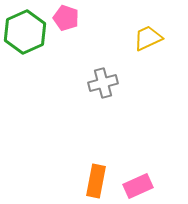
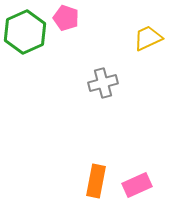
pink rectangle: moved 1 px left, 1 px up
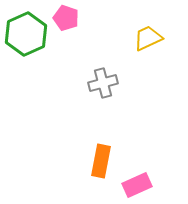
green hexagon: moved 1 px right, 2 px down
orange rectangle: moved 5 px right, 20 px up
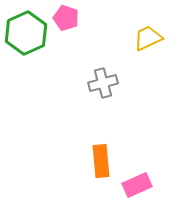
green hexagon: moved 1 px up
orange rectangle: rotated 16 degrees counterclockwise
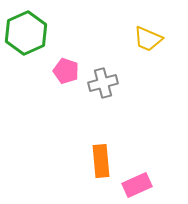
pink pentagon: moved 53 px down
yellow trapezoid: moved 1 px down; rotated 132 degrees counterclockwise
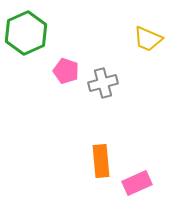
pink rectangle: moved 2 px up
